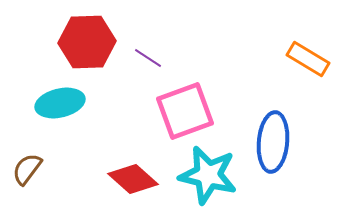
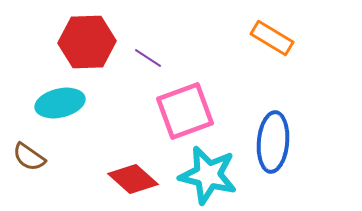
orange rectangle: moved 36 px left, 21 px up
brown semicircle: moved 2 px right, 12 px up; rotated 92 degrees counterclockwise
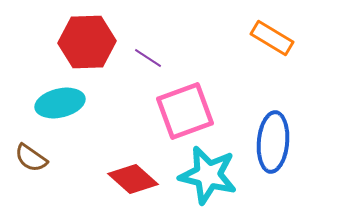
brown semicircle: moved 2 px right, 1 px down
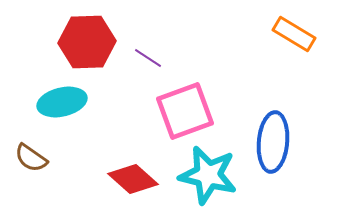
orange rectangle: moved 22 px right, 4 px up
cyan ellipse: moved 2 px right, 1 px up
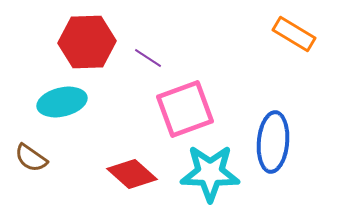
pink square: moved 2 px up
cyan star: moved 2 px right, 2 px up; rotated 12 degrees counterclockwise
red diamond: moved 1 px left, 5 px up
